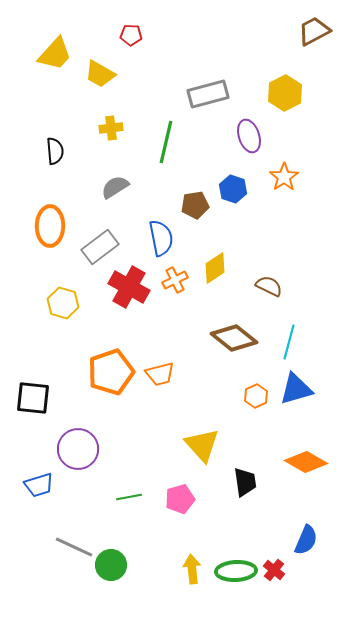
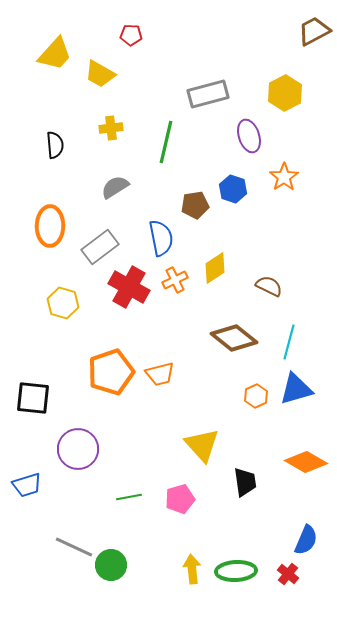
black semicircle at (55, 151): moved 6 px up
blue trapezoid at (39, 485): moved 12 px left
red cross at (274, 570): moved 14 px right, 4 px down
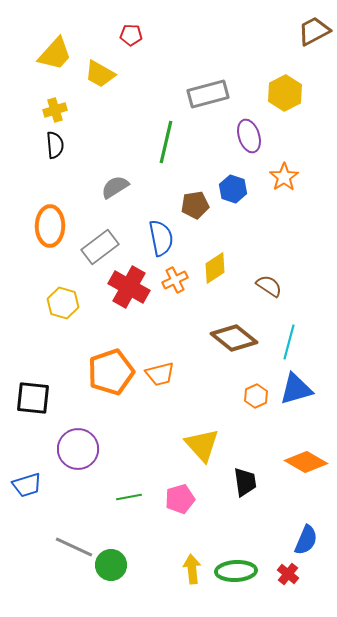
yellow cross at (111, 128): moved 56 px left, 18 px up; rotated 10 degrees counterclockwise
brown semicircle at (269, 286): rotated 8 degrees clockwise
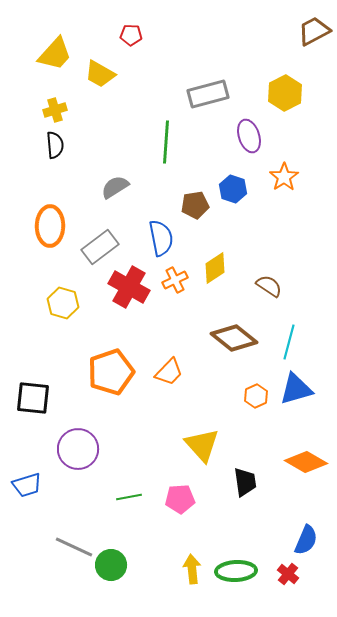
green line at (166, 142): rotated 9 degrees counterclockwise
orange trapezoid at (160, 374): moved 9 px right, 2 px up; rotated 32 degrees counterclockwise
pink pentagon at (180, 499): rotated 12 degrees clockwise
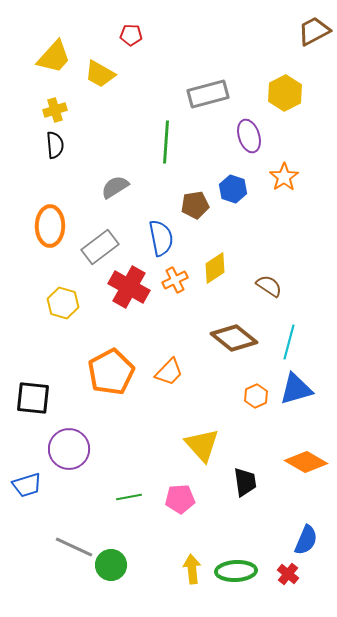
yellow trapezoid at (55, 54): moved 1 px left, 3 px down
orange pentagon at (111, 372): rotated 9 degrees counterclockwise
purple circle at (78, 449): moved 9 px left
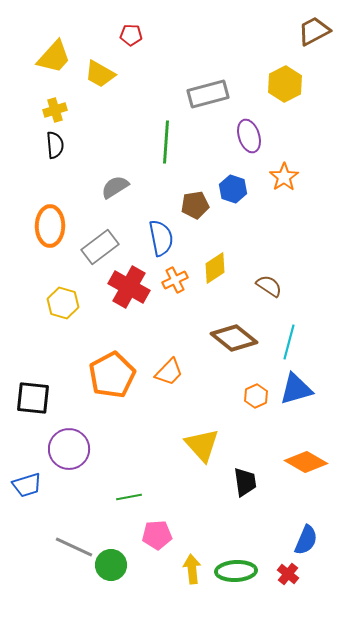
yellow hexagon at (285, 93): moved 9 px up
orange pentagon at (111, 372): moved 1 px right, 3 px down
pink pentagon at (180, 499): moved 23 px left, 36 px down
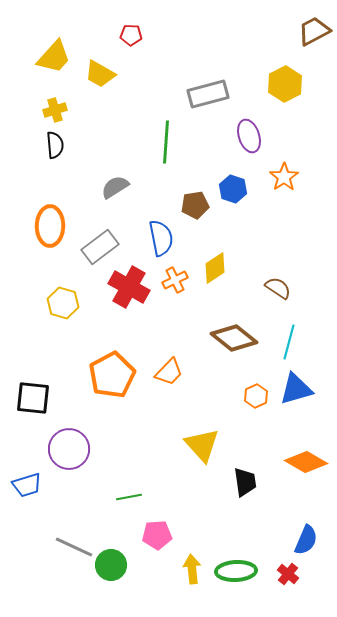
brown semicircle at (269, 286): moved 9 px right, 2 px down
